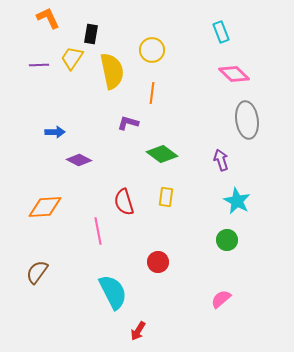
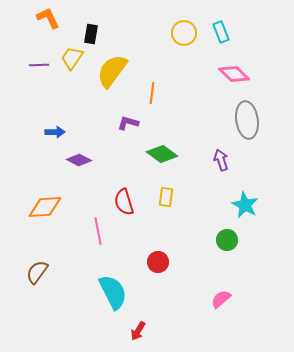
yellow circle: moved 32 px right, 17 px up
yellow semicircle: rotated 132 degrees counterclockwise
cyan star: moved 8 px right, 4 px down
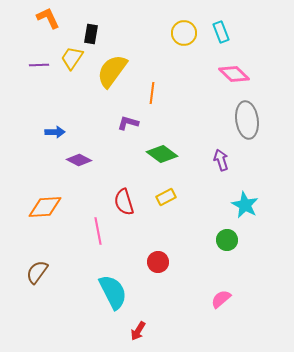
yellow rectangle: rotated 54 degrees clockwise
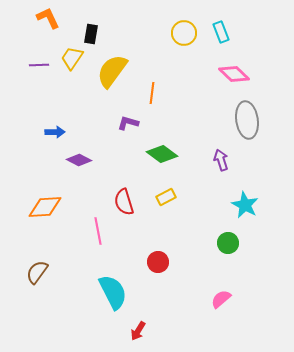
green circle: moved 1 px right, 3 px down
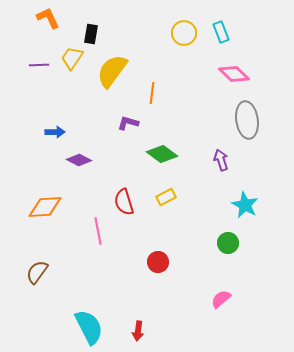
cyan semicircle: moved 24 px left, 35 px down
red arrow: rotated 24 degrees counterclockwise
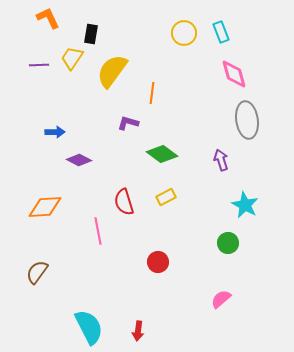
pink diamond: rotated 32 degrees clockwise
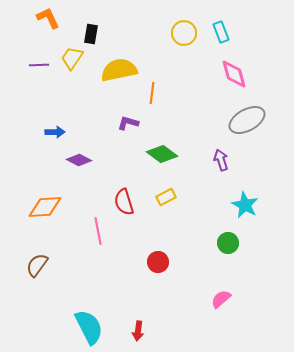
yellow semicircle: moved 7 px right, 1 px up; rotated 42 degrees clockwise
gray ellipse: rotated 69 degrees clockwise
brown semicircle: moved 7 px up
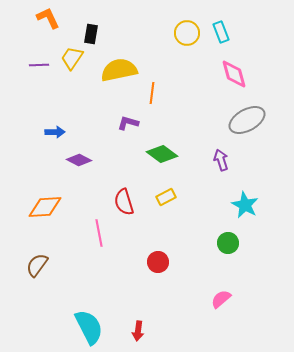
yellow circle: moved 3 px right
pink line: moved 1 px right, 2 px down
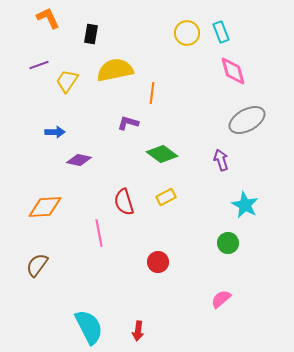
yellow trapezoid: moved 5 px left, 23 px down
purple line: rotated 18 degrees counterclockwise
yellow semicircle: moved 4 px left
pink diamond: moved 1 px left, 3 px up
purple diamond: rotated 15 degrees counterclockwise
